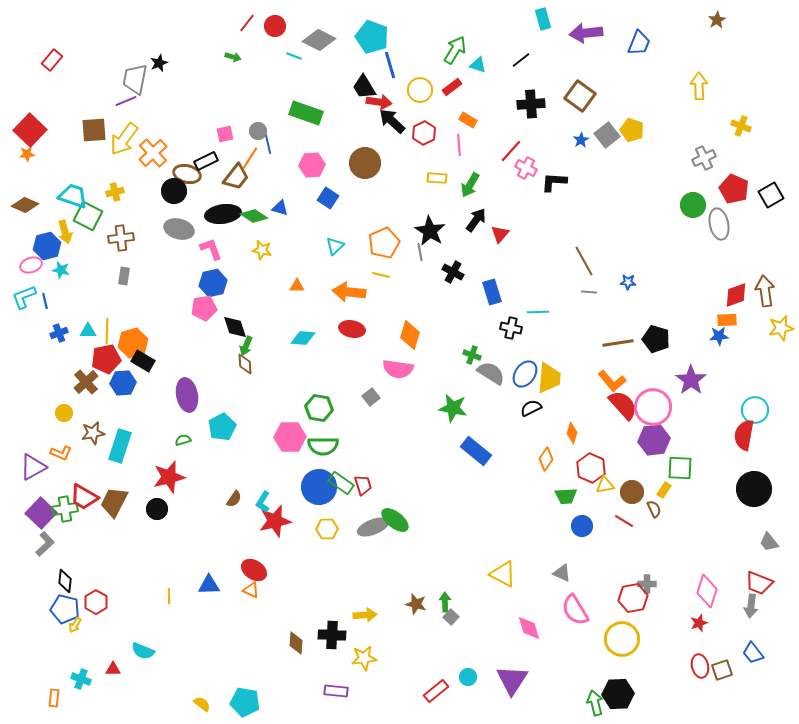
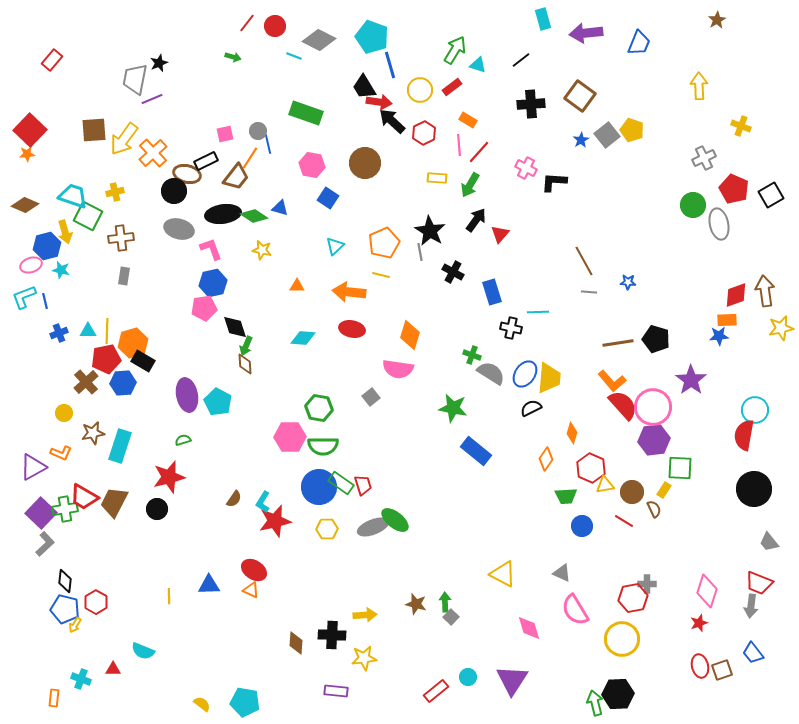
purple line at (126, 101): moved 26 px right, 2 px up
red line at (511, 151): moved 32 px left, 1 px down
pink hexagon at (312, 165): rotated 15 degrees clockwise
cyan pentagon at (222, 427): moved 4 px left, 25 px up; rotated 16 degrees counterclockwise
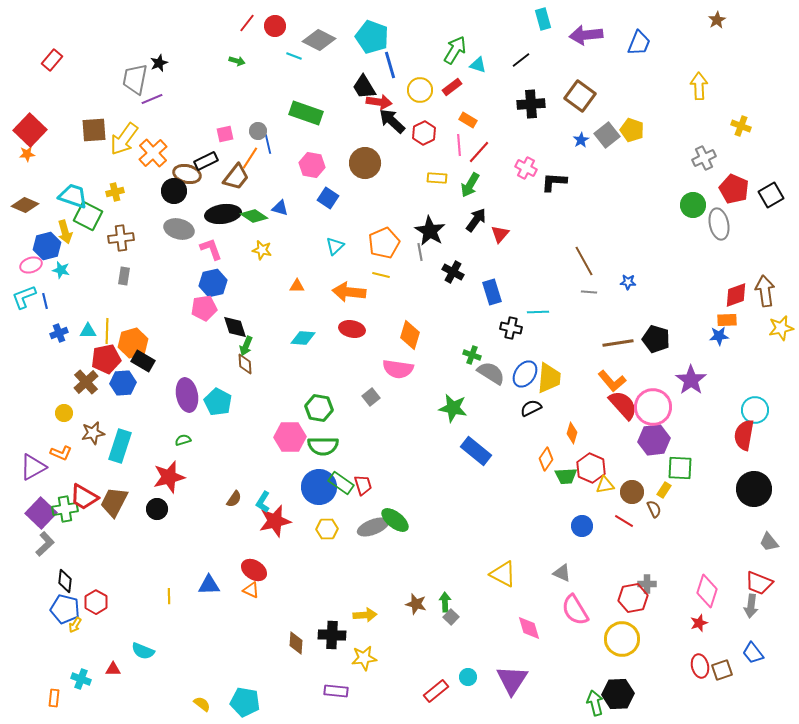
purple arrow at (586, 33): moved 2 px down
green arrow at (233, 57): moved 4 px right, 4 px down
green trapezoid at (566, 496): moved 20 px up
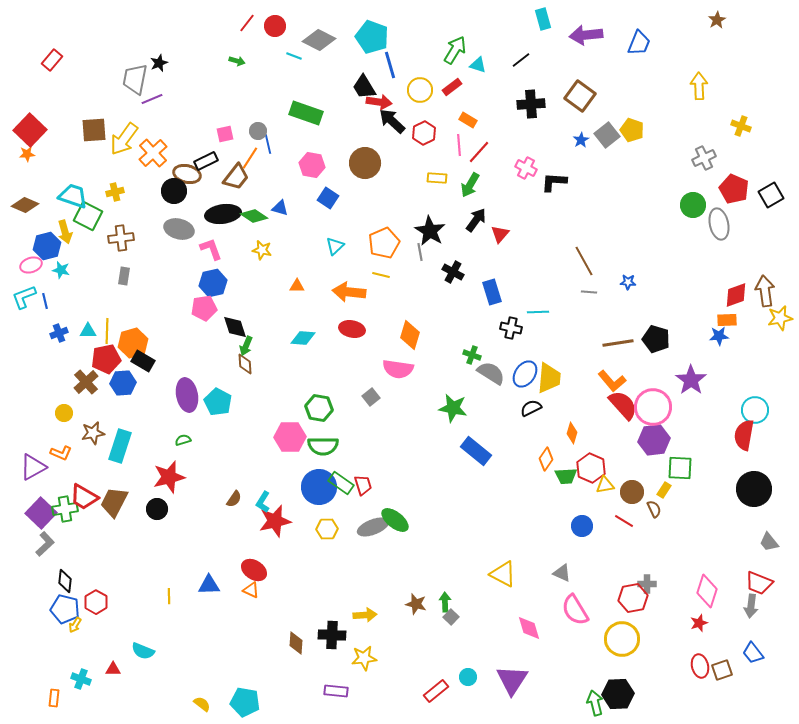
yellow star at (781, 328): moved 1 px left, 10 px up
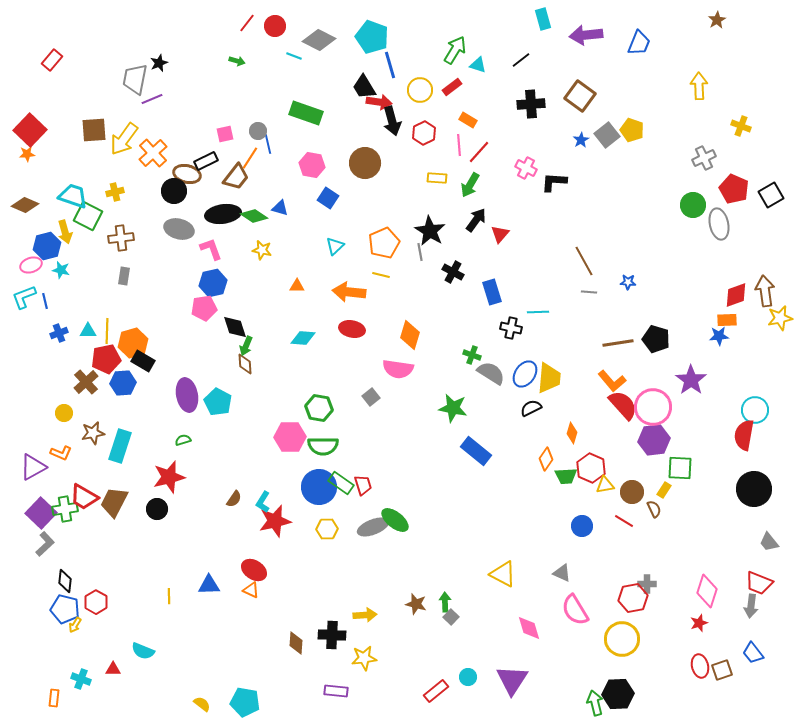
black arrow at (392, 121): rotated 148 degrees counterclockwise
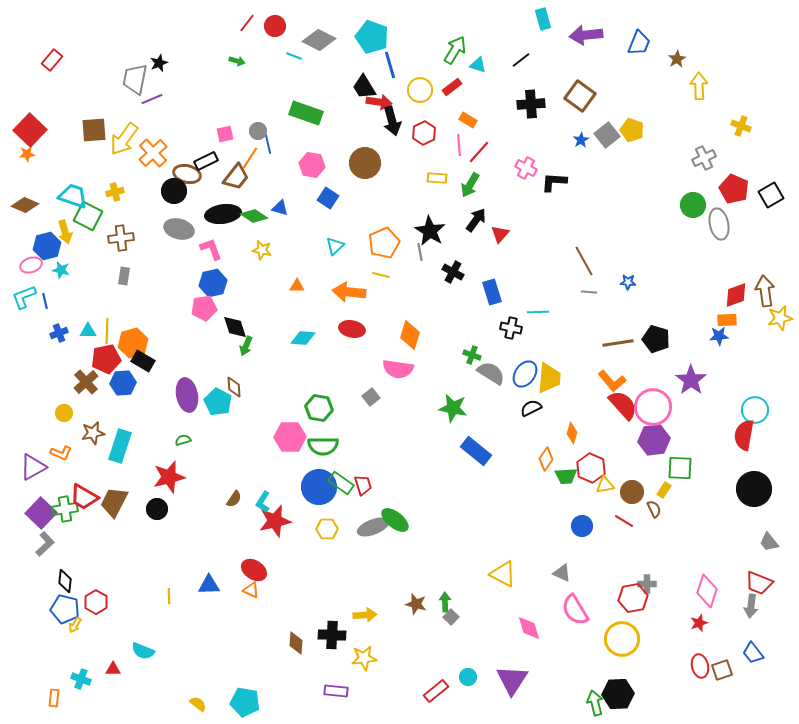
brown star at (717, 20): moved 40 px left, 39 px down
brown diamond at (245, 364): moved 11 px left, 23 px down
yellow semicircle at (202, 704): moved 4 px left
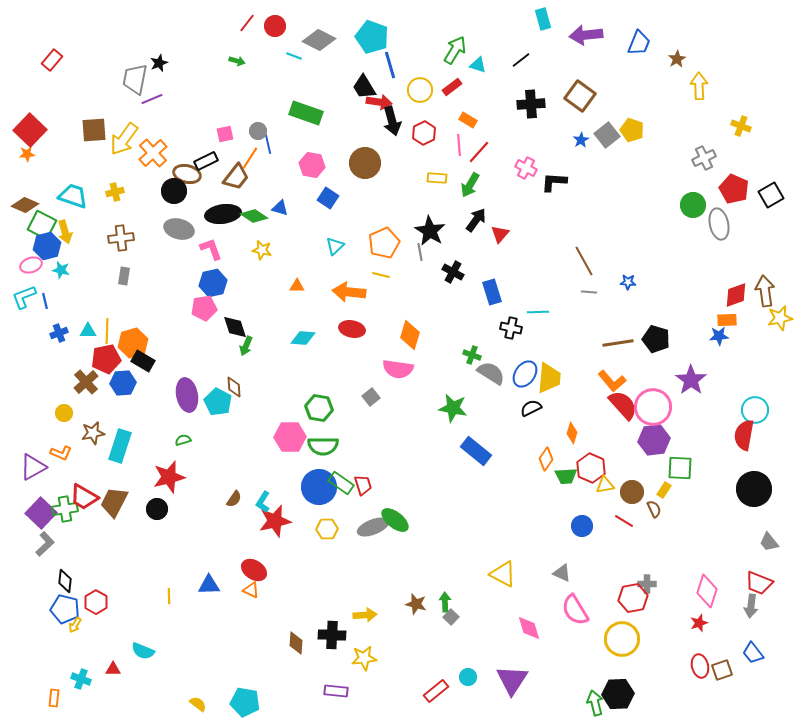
green square at (88, 216): moved 46 px left, 9 px down
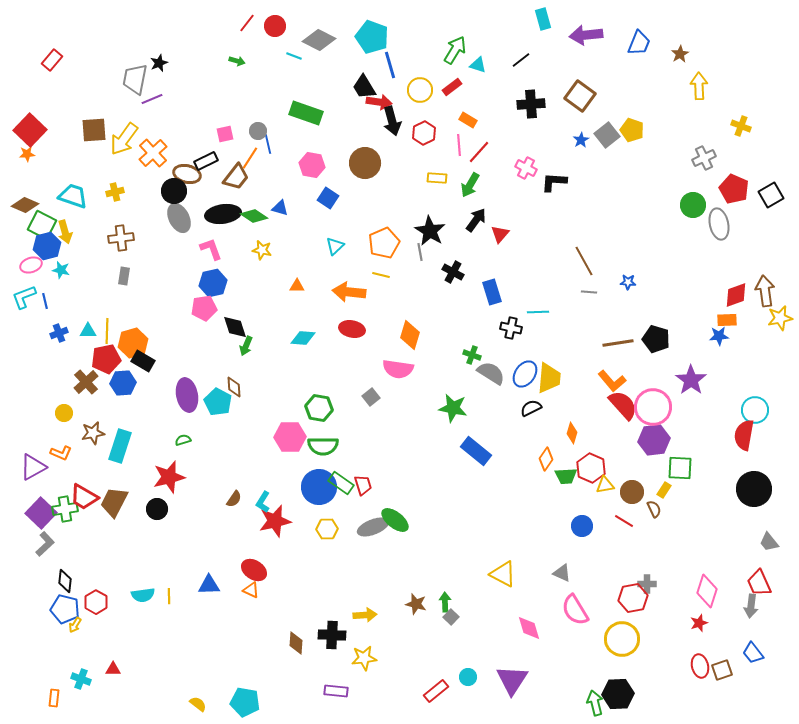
brown star at (677, 59): moved 3 px right, 5 px up
gray ellipse at (179, 229): moved 11 px up; rotated 48 degrees clockwise
red trapezoid at (759, 583): rotated 44 degrees clockwise
cyan semicircle at (143, 651): moved 56 px up; rotated 30 degrees counterclockwise
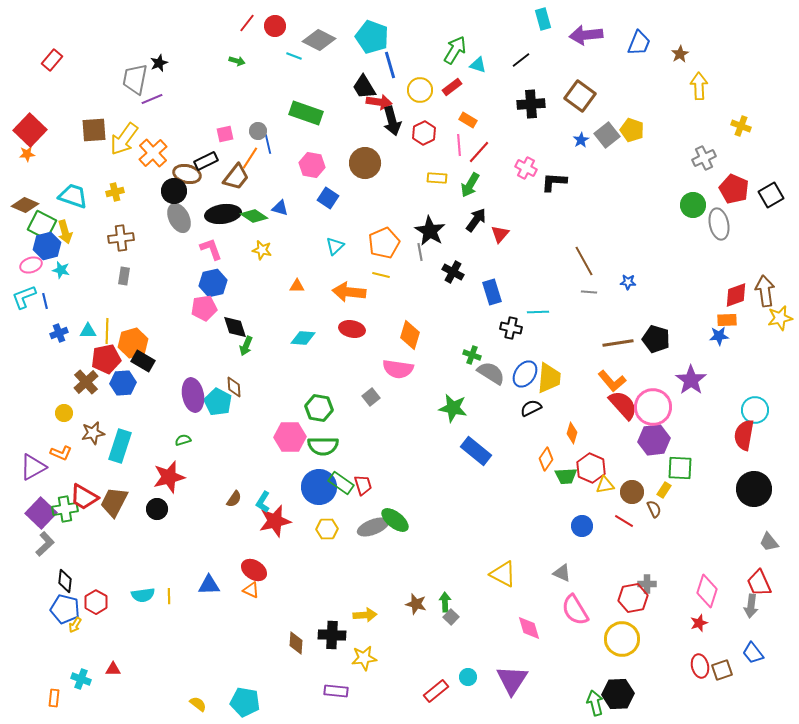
purple ellipse at (187, 395): moved 6 px right
